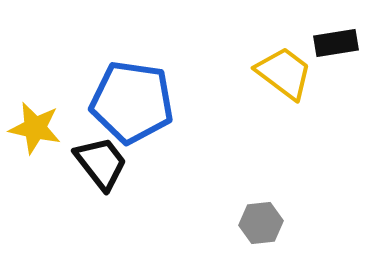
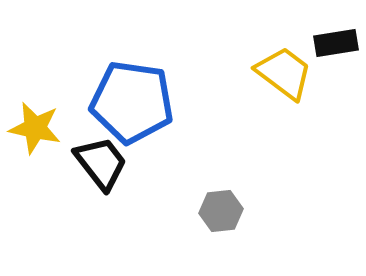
gray hexagon: moved 40 px left, 12 px up
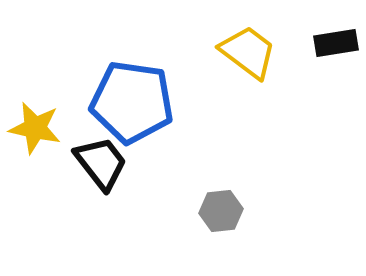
yellow trapezoid: moved 36 px left, 21 px up
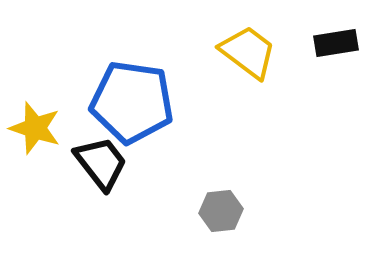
yellow star: rotated 6 degrees clockwise
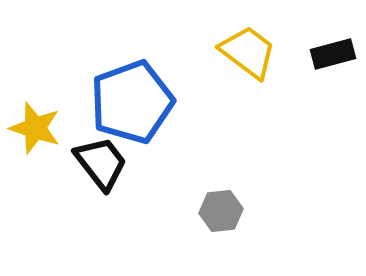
black rectangle: moved 3 px left, 11 px down; rotated 6 degrees counterclockwise
blue pentagon: rotated 28 degrees counterclockwise
